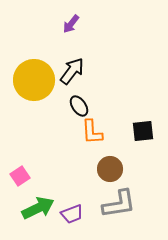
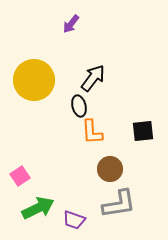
black arrow: moved 21 px right, 7 px down
black ellipse: rotated 20 degrees clockwise
purple trapezoid: moved 2 px right, 6 px down; rotated 40 degrees clockwise
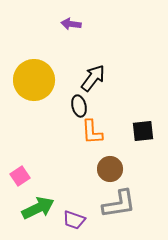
purple arrow: rotated 60 degrees clockwise
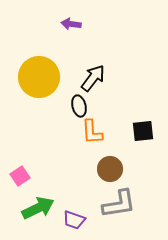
yellow circle: moved 5 px right, 3 px up
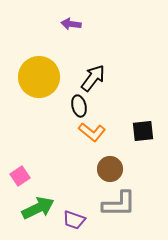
orange L-shape: rotated 48 degrees counterclockwise
gray L-shape: rotated 9 degrees clockwise
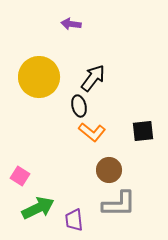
brown circle: moved 1 px left, 1 px down
pink square: rotated 24 degrees counterclockwise
purple trapezoid: rotated 65 degrees clockwise
